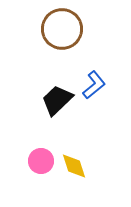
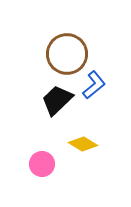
brown circle: moved 5 px right, 25 px down
pink circle: moved 1 px right, 3 px down
yellow diamond: moved 9 px right, 22 px up; rotated 40 degrees counterclockwise
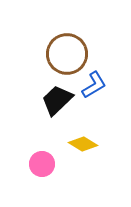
blue L-shape: rotated 8 degrees clockwise
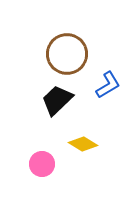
blue L-shape: moved 14 px right
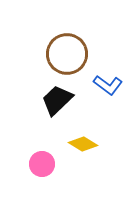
blue L-shape: rotated 68 degrees clockwise
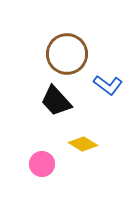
black trapezoid: moved 1 px left, 1 px down; rotated 88 degrees counterclockwise
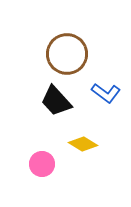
blue L-shape: moved 2 px left, 8 px down
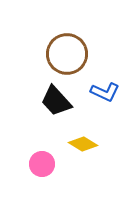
blue L-shape: moved 1 px left, 1 px up; rotated 12 degrees counterclockwise
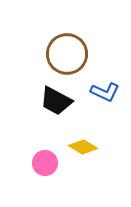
black trapezoid: rotated 20 degrees counterclockwise
yellow diamond: moved 3 px down
pink circle: moved 3 px right, 1 px up
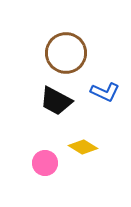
brown circle: moved 1 px left, 1 px up
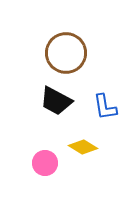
blue L-shape: moved 15 px down; rotated 56 degrees clockwise
